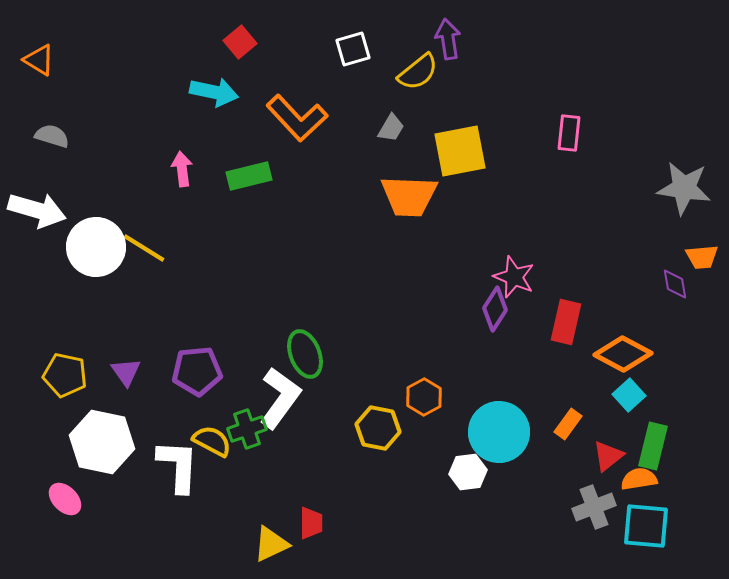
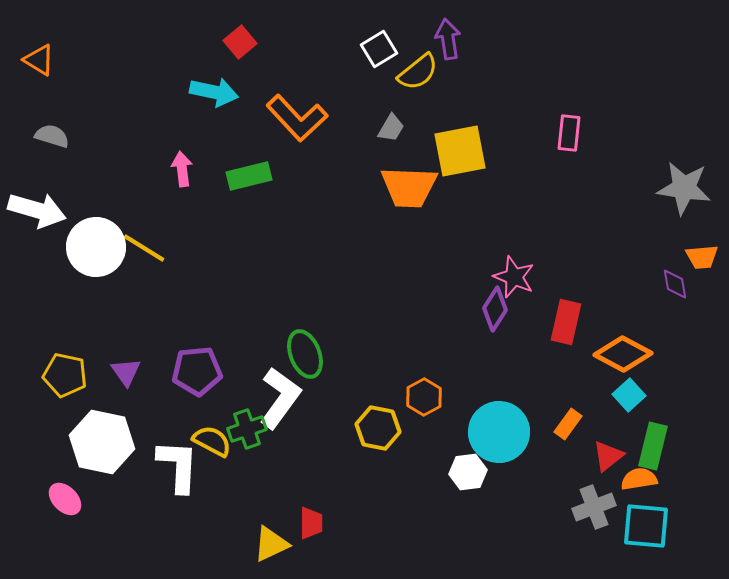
white square at (353, 49): moved 26 px right; rotated 15 degrees counterclockwise
orange trapezoid at (409, 196): moved 9 px up
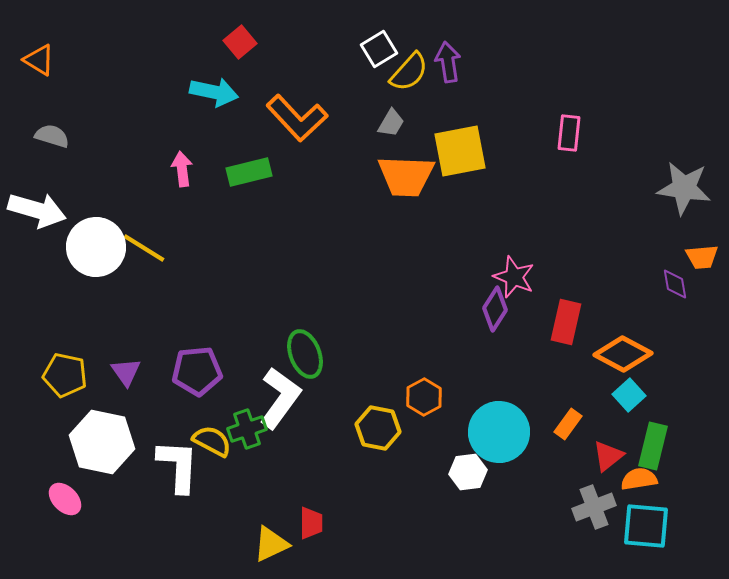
purple arrow at (448, 39): moved 23 px down
yellow semicircle at (418, 72): moved 9 px left; rotated 9 degrees counterclockwise
gray trapezoid at (391, 128): moved 5 px up
green rectangle at (249, 176): moved 4 px up
orange trapezoid at (409, 187): moved 3 px left, 11 px up
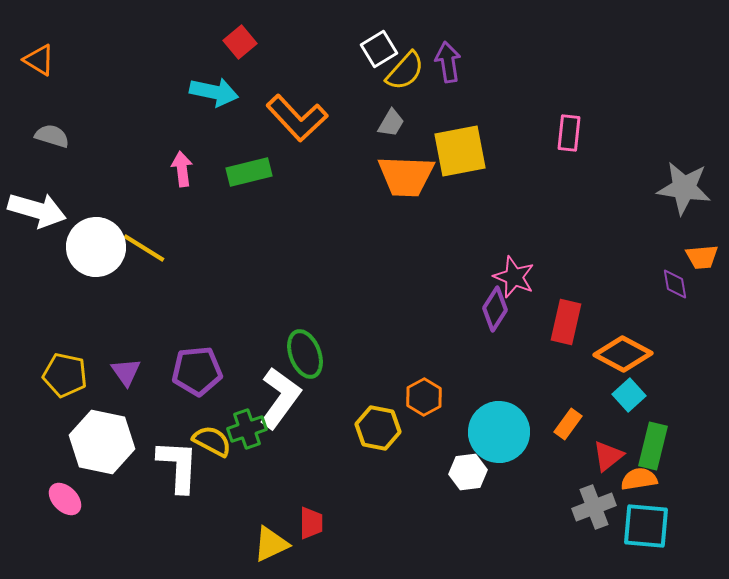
yellow semicircle at (409, 72): moved 4 px left, 1 px up
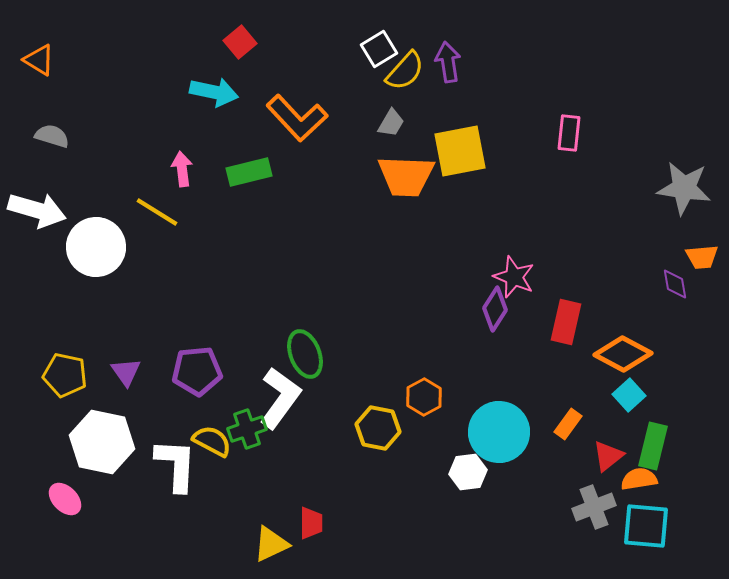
yellow line at (144, 248): moved 13 px right, 36 px up
white L-shape at (178, 466): moved 2 px left, 1 px up
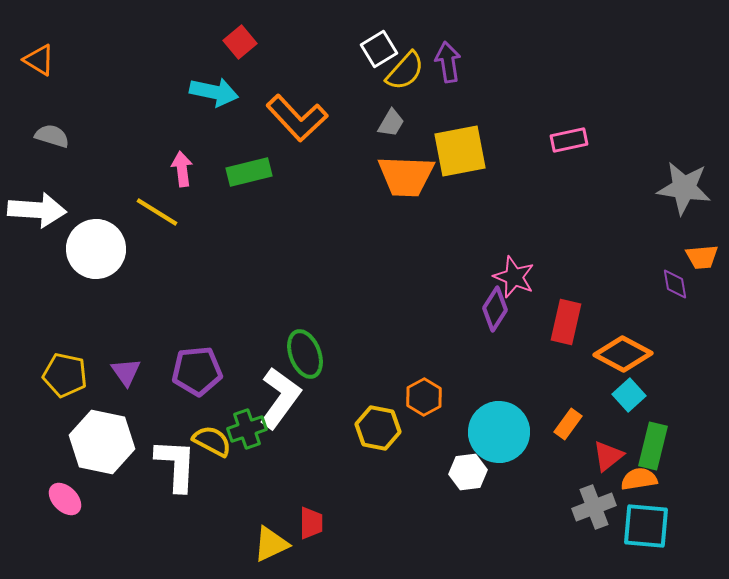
pink rectangle at (569, 133): moved 7 px down; rotated 72 degrees clockwise
white arrow at (37, 210): rotated 12 degrees counterclockwise
white circle at (96, 247): moved 2 px down
